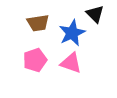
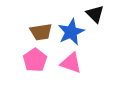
brown trapezoid: moved 3 px right, 9 px down
blue star: moved 1 px left, 1 px up
pink pentagon: rotated 15 degrees counterclockwise
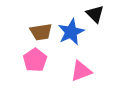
pink triangle: moved 10 px right, 8 px down; rotated 40 degrees counterclockwise
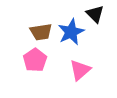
pink triangle: moved 1 px left, 1 px up; rotated 20 degrees counterclockwise
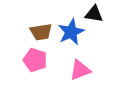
black triangle: moved 1 px left; rotated 36 degrees counterclockwise
pink pentagon: rotated 20 degrees counterclockwise
pink triangle: rotated 20 degrees clockwise
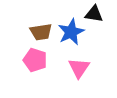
pink triangle: moved 1 px left, 2 px up; rotated 35 degrees counterclockwise
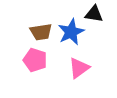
pink triangle: rotated 20 degrees clockwise
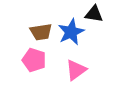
pink pentagon: moved 1 px left
pink triangle: moved 3 px left, 2 px down
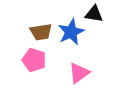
pink triangle: moved 3 px right, 3 px down
